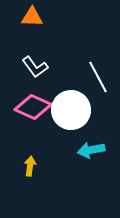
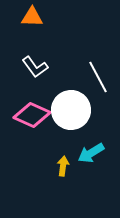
pink diamond: moved 1 px left, 8 px down
cyan arrow: moved 3 px down; rotated 20 degrees counterclockwise
yellow arrow: moved 33 px right
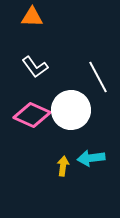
cyan arrow: moved 5 px down; rotated 24 degrees clockwise
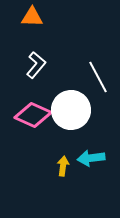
white L-shape: moved 1 px right, 2 px up; rotated 104 degrees counterclockwise
pink diamond: moved 1 px right
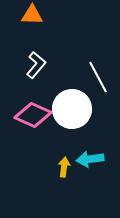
orange triangle: moved 2 px up
white circle: moved 1 px right, 1 px up
cyan arrow: moved 1 px left, 1 px down
yellow arrow: moved 1 px right, 1 px down
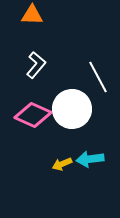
yellow arrow: moved 2 px left, 3 px up; rotated 120 degrees counterclockwise
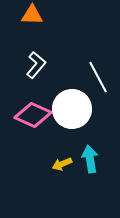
cyan arrow: rotated 88 degrees clockwise
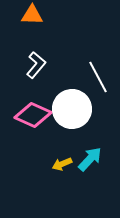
cyan arrow: rotated 52 degrees clockwise
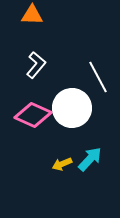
white circle: moved 1 px up
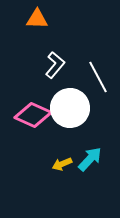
orange triangle: moved 5 px right, 4 px down
white L-shape: moved 19 px right
white circle: moved 2 px left
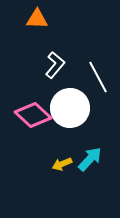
pink diamond: rotated 18 degrees clockwise
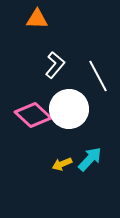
white line: moved 1 px up
white circle: moved 1 px left, 1 px down
